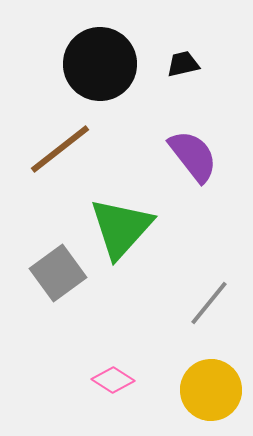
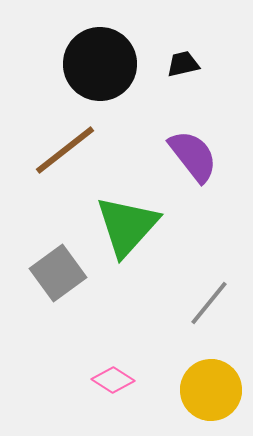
brown line: moved 5 px right, 1 px down
green triangle: moved 6 px right, 2 px up
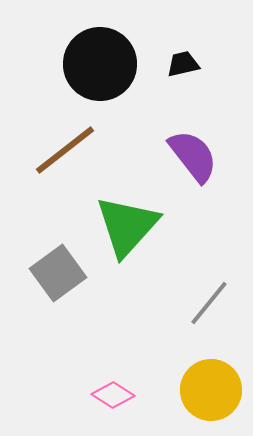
pink diamond: moved 15 px down
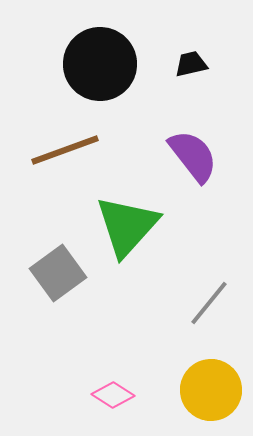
black trapezoid: moved 8 px right
brown line: rotated 18 degrees clockwise
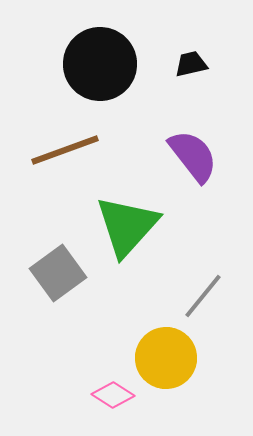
gray line: moved 6 px left, 7 px up
yellow circle: moved 45 px left, 32 px up
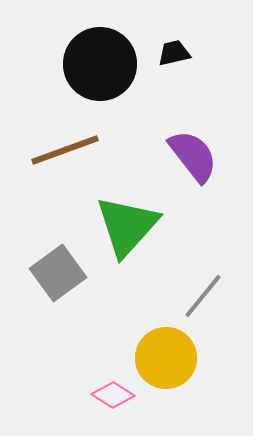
black trapezoid: moved 17 px left, 11 px up
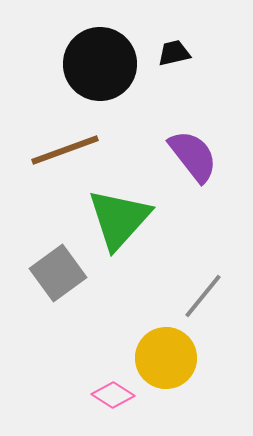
green triangle: moved 8 px left, 7 px up
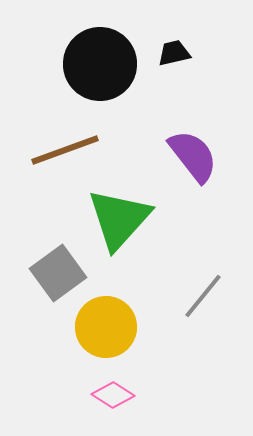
yellow circle: moved 60 px left, 31 px up
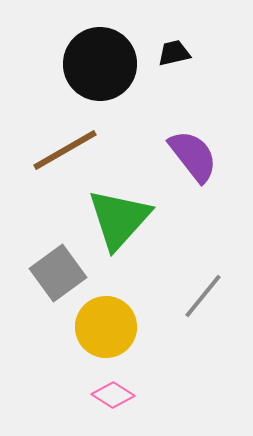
brown line: rotated 10 degrees counterclockwise
